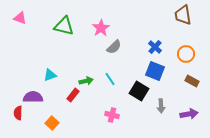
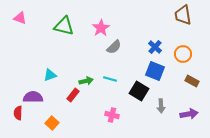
orange circle: moved 3 px left
cyan line: rotated 40 degrees counterclockwise
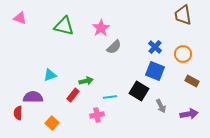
cyan line: moved 18 px down; rotated 24 degrees counterclockwise
gray arrow: rotated 24 degrees counterclockwise
pink cross: moved 15 px left; rotated 24 degrees counterclockwise
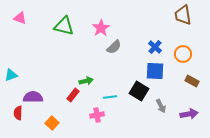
blue square: rotated 18 degrees counterclockwise
cyan triangle: moved 39 px left
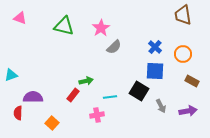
purple arrow: moved 1 px left, 3 px up
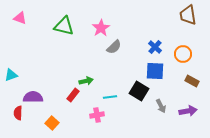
brown trapezoid: moved 5 px right
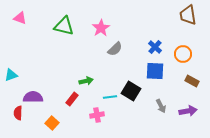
gray semicircle: moved 1 px right, 2 px down
black square: moved 8 px left
red rectangle: moved 1 px left, 4 px down
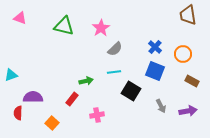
blue square: rotated 18 degrees clockwise
cyan line: moved 4 px right, 25 px up
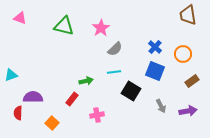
brown rectangle: rotated 64 degrees counterclockwise
